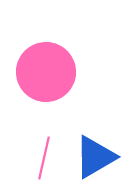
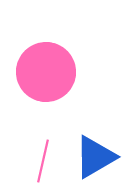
pink line: moved 1 px left, 3 px down
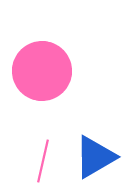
pink circle: moved 4 px left, 1 px up
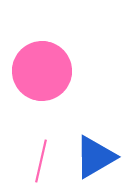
pink line: moved 2 px left
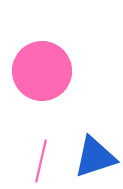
blue triangle: rotated 12 degrees clockwise
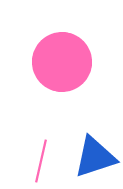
pink circle: moved 20 px right, 9 px up
